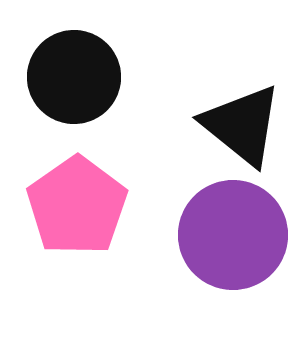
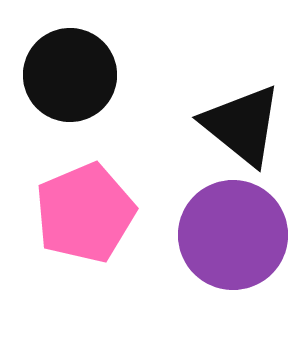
black circle: moved 4 px left, 2 px up
pink pentagon: moved 8 px right, 7 px down; rotated 12 degrees clockwise
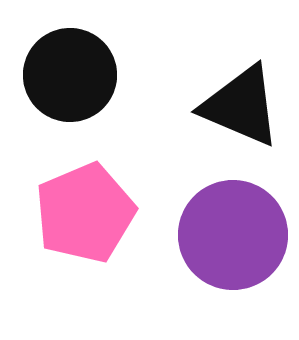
black triangle: moved 1 px left, 19 px up; rotated 16 degrees counterclockwise
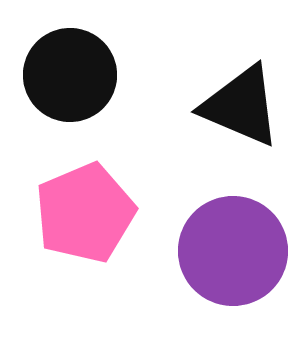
purple circle: moved 16 px down
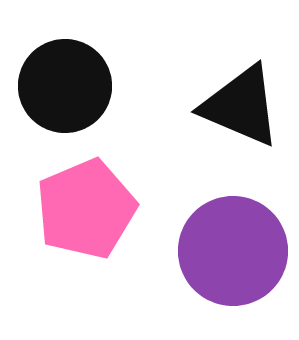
black circle: moved 5 px left, 11 px down
pink pentagon: moved 1 px right, 4 px up
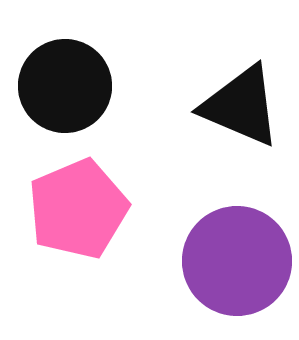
pink pentagon: moved 8 px left
purple circle: moved 4 px right, 10 px down
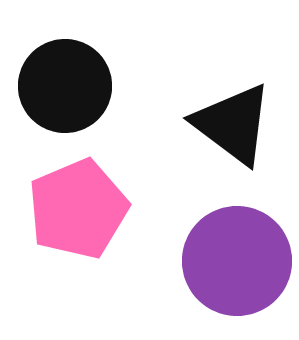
black triangle: moved 8 px left, 18 px down; rotated 14 degrees clockwise
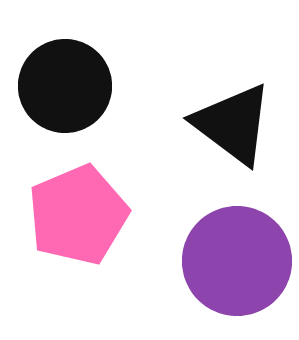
pink pentagon: moved 6 px down
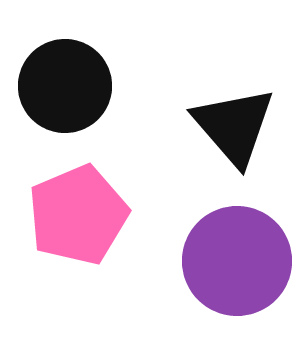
black triangle: moved 1 px right, 2 px down; rotated 12 degrees clockwise
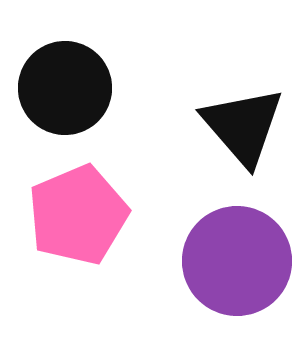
black circle: moved 2 px down
black triangle: moved 9 px right
